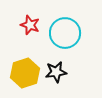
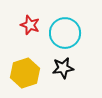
black star: moved 7 px right, 4 px up
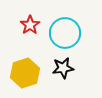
red star: rotated 18 degrees clockwise
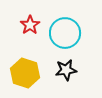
black star: moved 3 px right, 2 px down
yellow hexagon: rotated 24 degrees counterclockwise
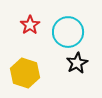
cyan circle: moved 3 px right, 1 px up
black star: moved 11 px right, 7 px up; rotated 20 degrees counterclockwise
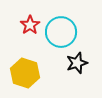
cyan circle: moved 7 px left
black star: rotated 10 degrees clockwise
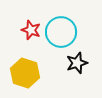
red star: moved 1 px right, 5 px down; rotated 18 degrees counterclockwise
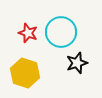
red star: moved 3 px left, 3 px down
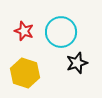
red star: moved 4 px left, 2 px up
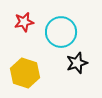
red star: moved 9 px up; rotated 30 degrees counterclockwise
